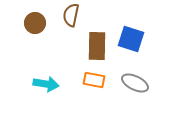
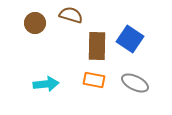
brown semicircle: rotated 95 degrees clockwise
blue square: moved 1 px left; rotated 16 degrees clockwise
cyan arrow: rotated 15 degrees counterclockwise
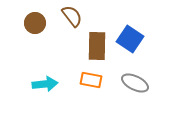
brown semicircle: moved 1 px right, 1 px down; rotated 35 degrees clockwise
orange rectangle: moved 3 px left
cyan arrow: moved 1 px left
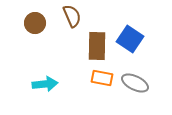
brown semicircle: rotated 15 degrees clockwise
orange rectangle: moved 11 px right, 2 px up
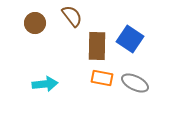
brown semicircle: rotated 15 degrees counterclockwise
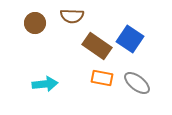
brown semicircle: rotated 130 degrees clockwise
brown rectangle: rotated 56 degrees counterclockwise
gray ellipse: moved 2 px right; rotated 12 degrees clockwise
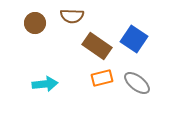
blue square: moved 4 px right
orange rectangle: rotated 25 degrees counterclockwise
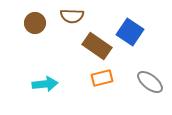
blue square: moved 4 px left, 7 px up
gray ellipse: moved 13 px right, 1 px up
